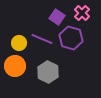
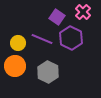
pink cross: moved 1 px right, 1 px up
purple hexagon: rotated 10 degrees clockwise
yellow circle: moved 1 px left
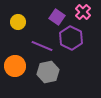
purple line: moved 7 px down
yellow circle: moved 21 px up
gray hexagon: rotated 20 degrees clockwise
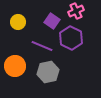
pink cross: moved 7 px left, 1 px up; rotated 21 degrees clockwise
purple square: moved 5 px left, 4 px down
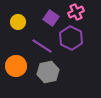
pink cross: moved 1 px down
purple square: moved 1 px left, 3 px up
purple line: rotated 10 degrees clockwise
orange circle: moved 1 px right
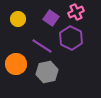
yellow circle: moved 3 px up
orange circle: moved 2 px up
gray hexagon: moved 1 px left
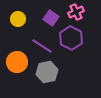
orange circle: moved 1 px right, 2 px up
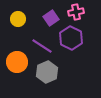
pink cross: rotated 14 degrees clockwise
purple square: rotated 21 degrees clockwise
gray hexagon: rotated 10 degrees counterclockwise
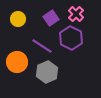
pink cross: moved 2 px down; rotated 35 degrees counterclockwise
